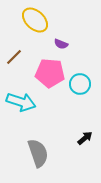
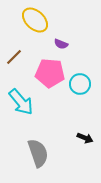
cyan arrow: rotated 32 degrees clockwise
black arrow: rotated 63 degrees clockwise
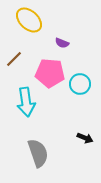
yellow ellipse: moved 6 px left
purple semicircle: moved 1 px right, 1 px up
brown line: moved 2 px down
cyan arrow: moved 5 px right; rotated 32 degrees clockwise
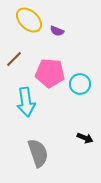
purple semicircle: moved 5 px left, 12 px up
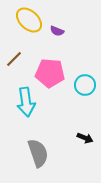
cyan circle: moved 5 px right, 1 px down
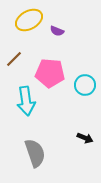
yellow ellipse: rotated 72 degrees counterclockwise
cyan arrow: moved 1 px up
gray semicircle: moved 3 px left
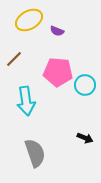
pink pentagon: moved 8 px right, 1 px up
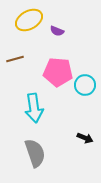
brown line: moved 1 px right; rotated 30 degrees clockwise
cyan arrow: moved 8 px right, 7 px down
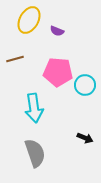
yellow ellipse: rotated 32 degrees counterclockwise
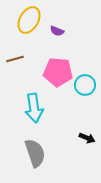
black arrow: moved 2 px right
